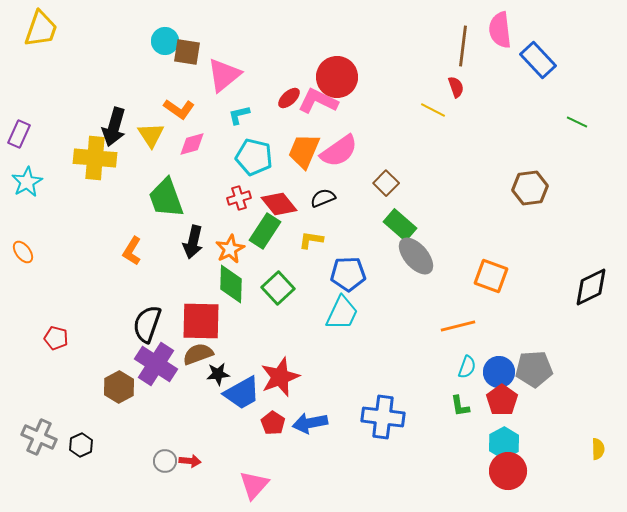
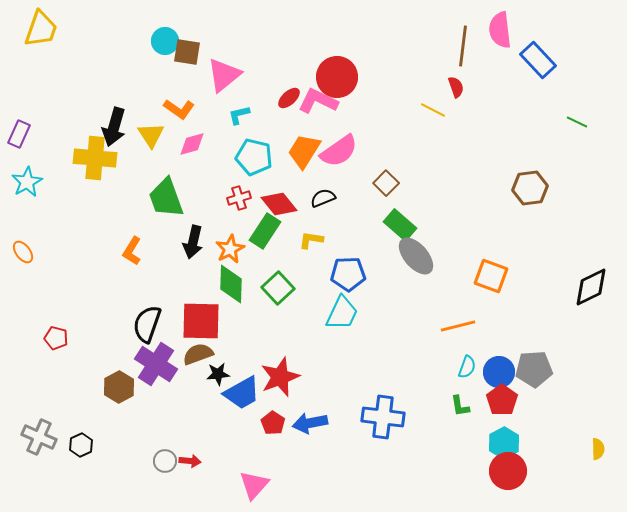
orange trapezoid at (304, 151): rotated 9 degrees clockwise
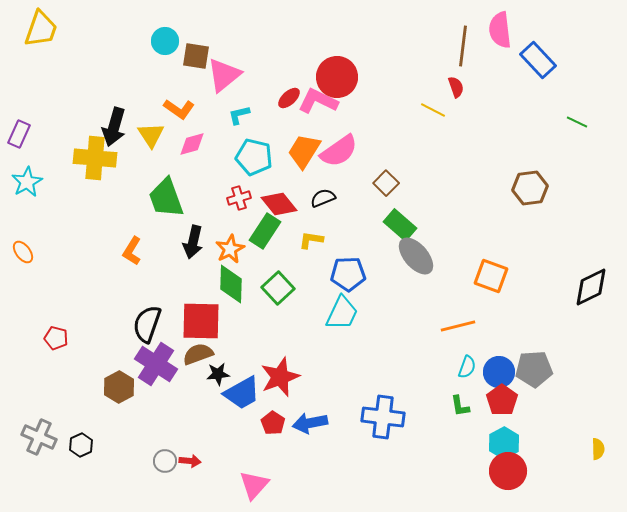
brown square at (187, 52): moved 9 px right, 4 px down
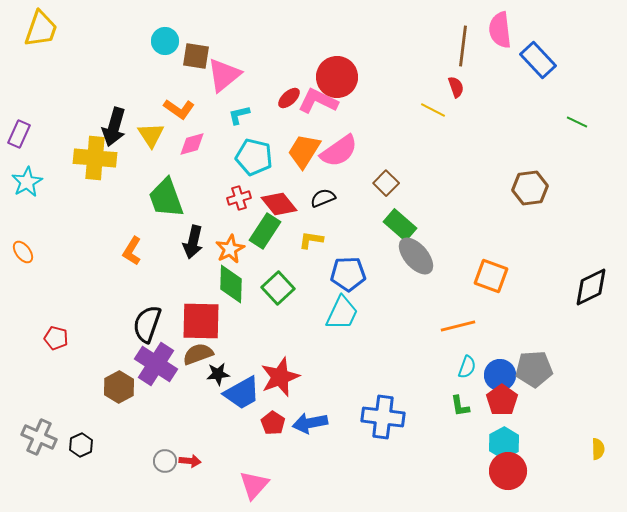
blue circle at (499, 372): moved 1 px right, 3 px down
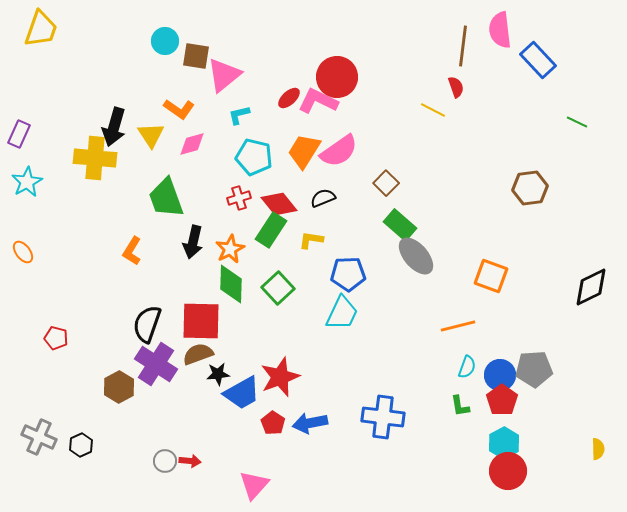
green rectangle at (265, 231): moved 6 px right, 1 px up
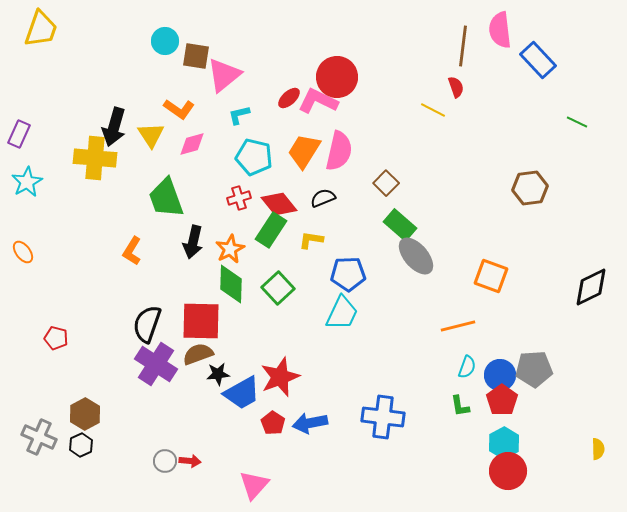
pink semicircle at (339, 151): rotated 42 degrees counterclockwise
brown hexagon at (119, 387): moved 34 px left, 27 px down
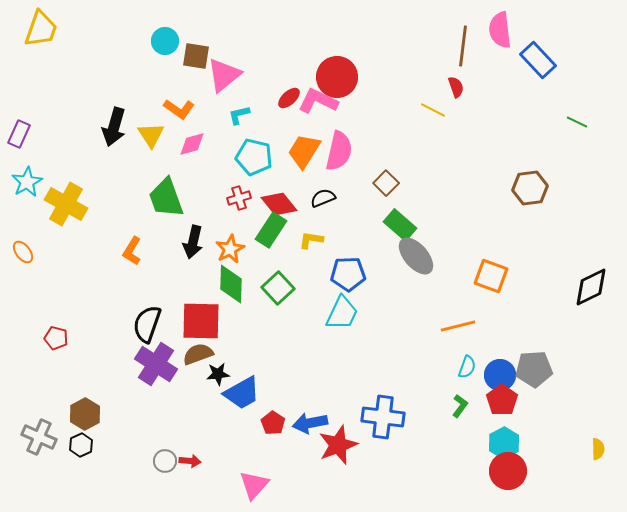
yellow cross at (95, 158): moved 29 px left, 46 px down; rotated 24 degrees clockwise
red star at (280, 377): moved 58 px right, 68 px down
green L-shape at (460, 406): rotated 135 degrees counterclockwise
